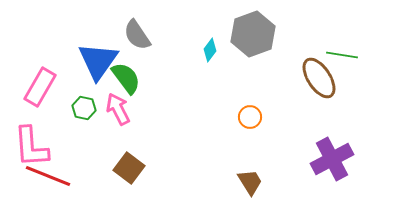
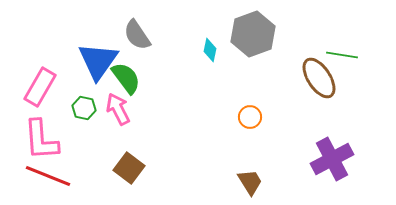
cyan diamond: rotated 25 degrees counterclockwise
pink L-shape: moved 10 px right, 7 px up
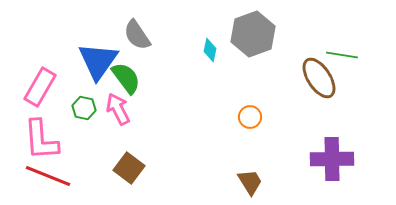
purple cross: rotated 27 degrees clockwise
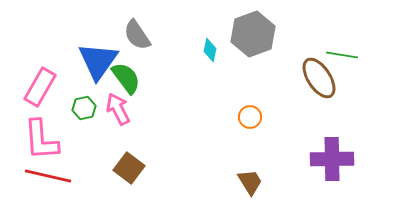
green hexagon: rotated 25 degrees counterclockwise
red line: rotated 9 degrees counterclockwise
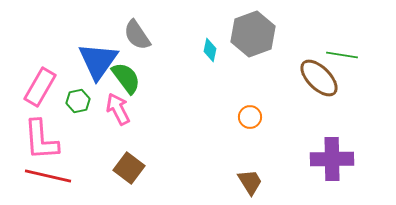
brown ellipse: rotated 12 degrees counterclockwise
green hexagon: moved 6 px left, 7 px up
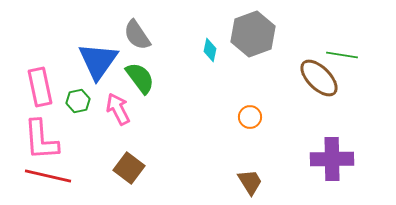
green semicircle: moved 14 px right
pink rectangle: rotated 42 degrees counterclockwise
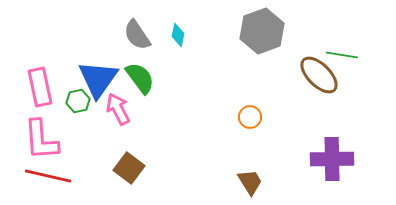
gray hexagon: moved 9 px right, 3 px up
cyan diamond: moved 32 px left, 15 px up
blue triangle: moved 18 px down
brown ellipse: moved 3 px up
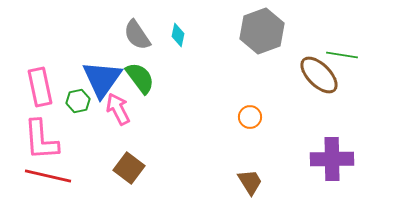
blue triangle: moved 4 px right
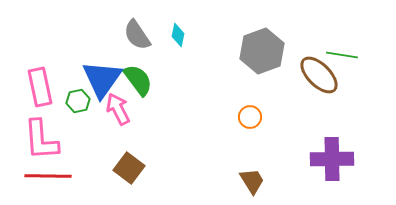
gray hexagon: moved 20 px down
green semicircle: moved 2 px left, 2 px down
red line: rotated 12 degrees counterclockwise
brown trapezoid: moved 2 px right, 1 px up
